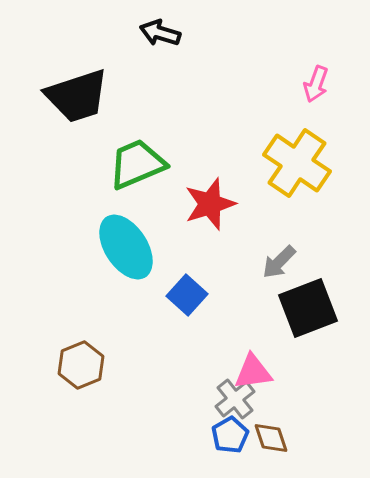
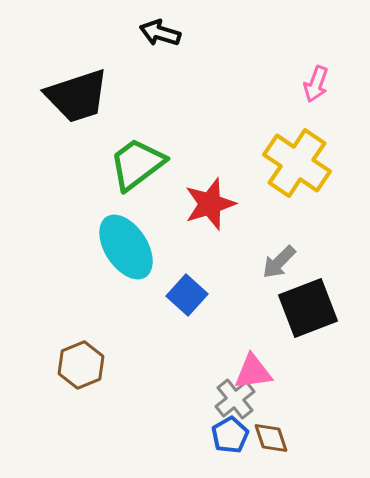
green trapezoid: rotated 14 degrees counterclockwise
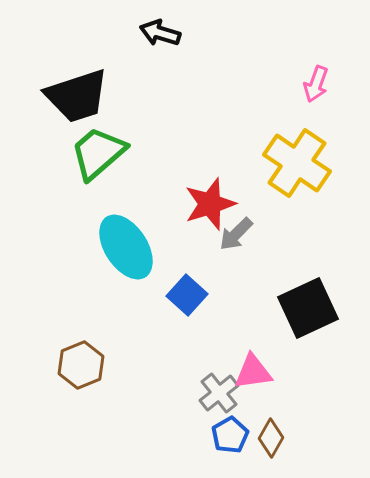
green trapezoid: moved 39 px left, 11 px up; rotated 4 degrees counterclockwise
gray arrow: moved 43 px left, 28 px up
black square: rotated 4 degrees counterclockwise
gray cross: moved 16 px left, 6 px up
brown diamond: rotated 48 degrees clockwise
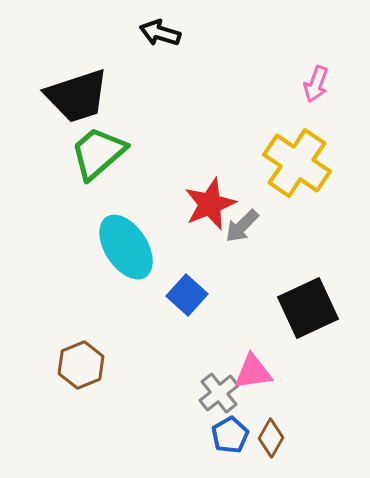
red star: rotated 4 degrees counterclockwise
gray arrow: moved 6 px right, 8 px up
